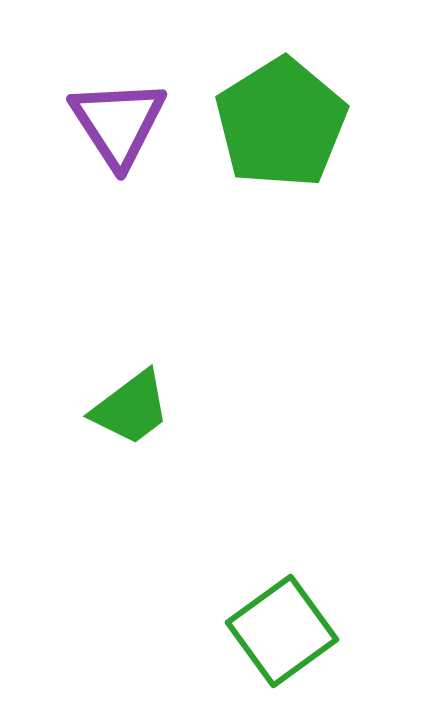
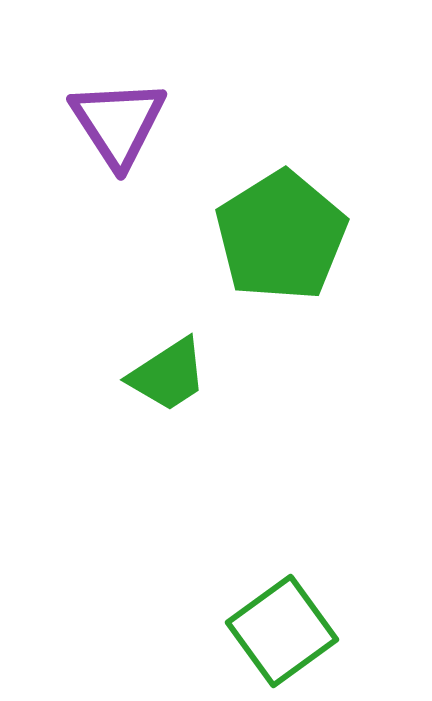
green pentagon: moved 113 px down
green trapezoid: moved 37 px right, 33 px up; rotated 4 degrees clockwise
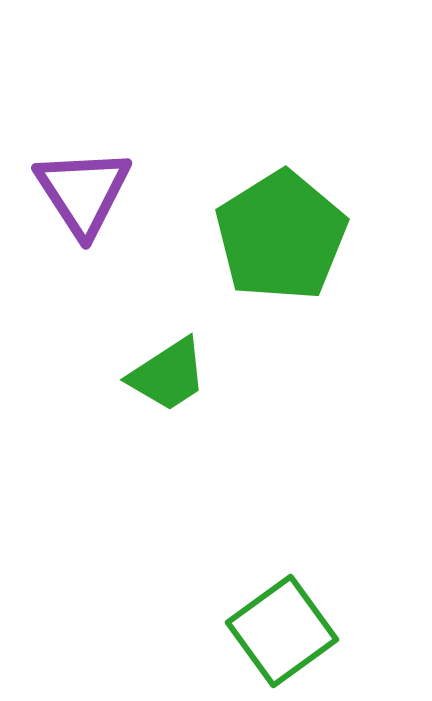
purple triangle: moved 35 px left, 69 px down
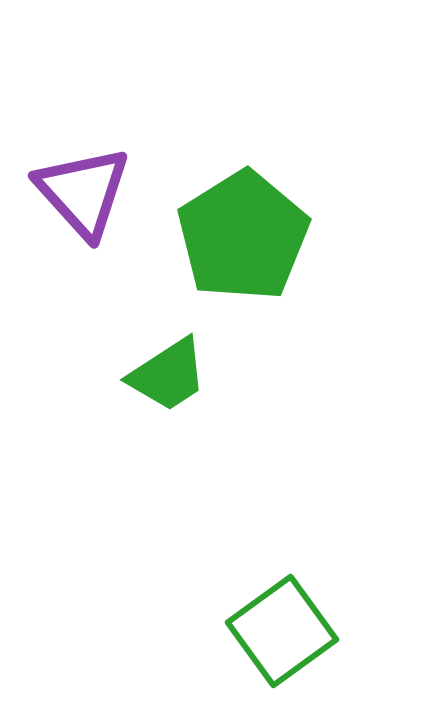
purple triangle: rotated 9 degrees counterclockwise
green pentagon: moved 38 px left
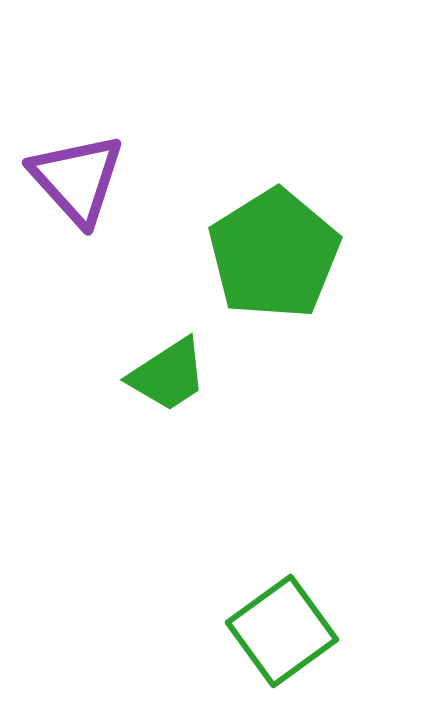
purple triangle: moved 6 px left, 13 px up
green pentagon: moved 31 px right, 18 px down
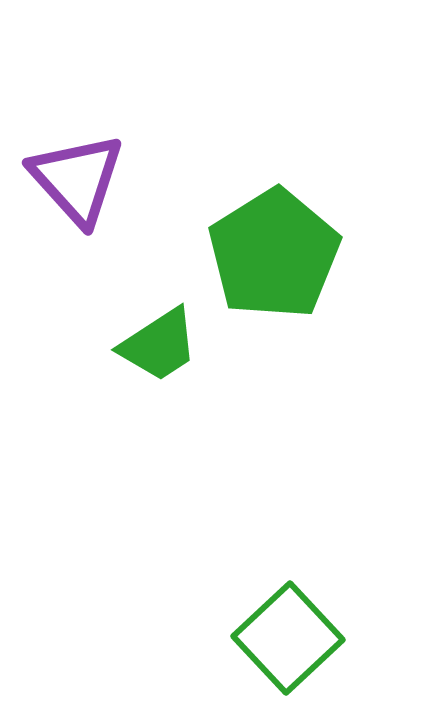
green trapezoid: moved 9 px left, 30 px up
green square: moved 6 px right, 7 px down; rotated 7 degrees counterclockwise
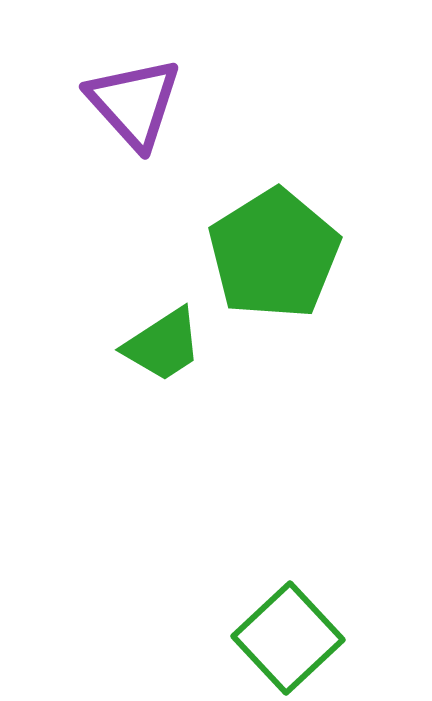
purple triangle: moved 57 px right, 76 px up
green trapezoid: moved 4 px right
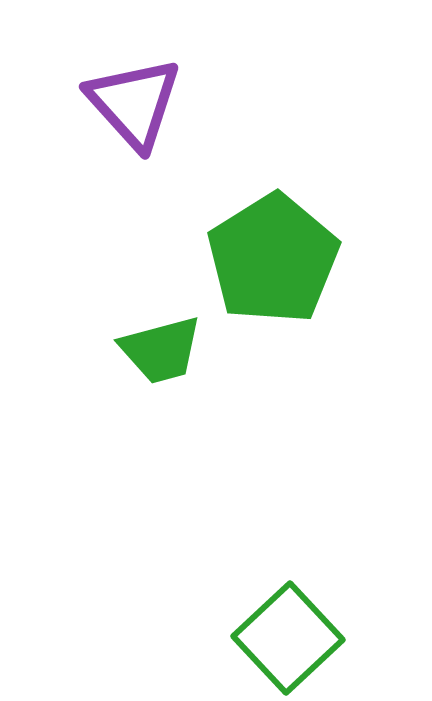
green pentagon: moved 1 px left, 5 px down
green trapezoid: moved 2 px left, 5 px down; rotated 18 degrees clockwise
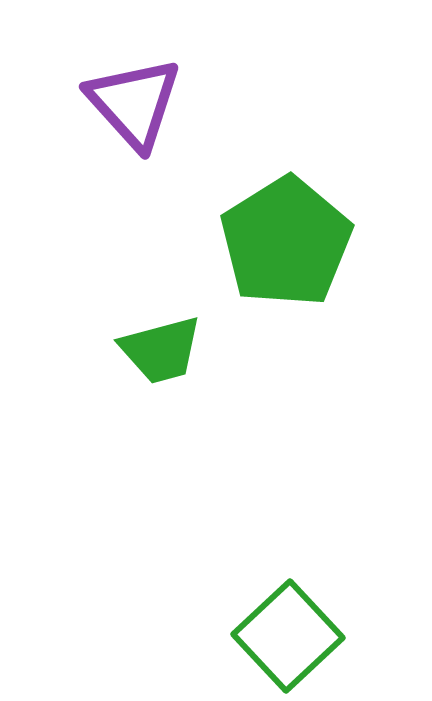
green pentagon: moved 13 px right, 17 px up
green square: moved 2 px up
